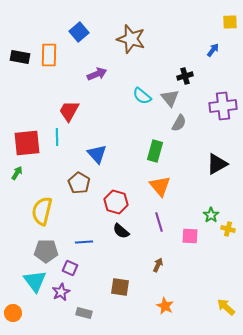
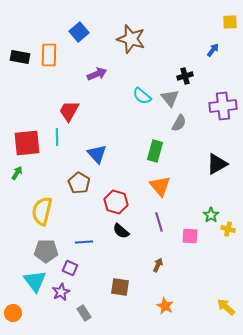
gray rectangle: rotated 42 degrees clockwise
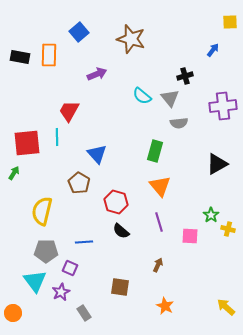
gray semicircle: rotated 54 degrees clockwise
green arrow: moved 3 px left
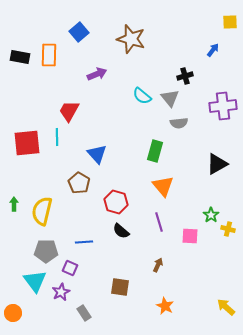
green arrow: moved 31 px down; rotated 32 degrees counterclockwise
orange triangle: moved 3 px right
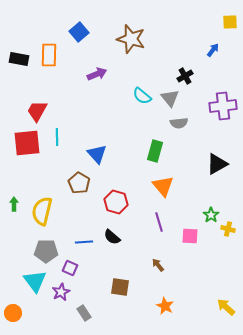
black rectangle: moved 1 px left, 2 px down
black cross: rotated 14 degrees counterclockwise
red trapezoid: moved 32 px left
black semicircle: moved 9 px left, 6 px down
brown arrow: rotated 64 degrees counterclockwise
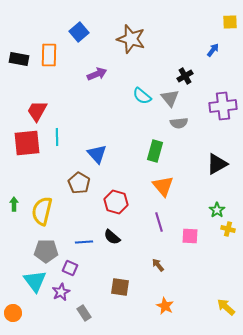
green star: moved 6 px right, 5 px up
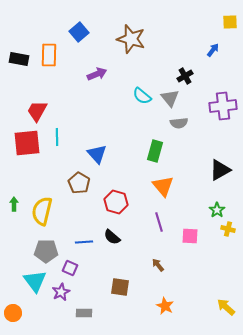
black triangle: moved 3 px right, 6 px down
gray rectangle: rotated 56 degrees counterclockwise
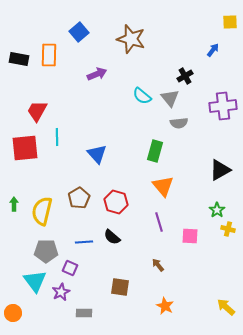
red square: moved 2 px left, 5 px down
brown pentagon: moved 15 px down; rotated 10 degrees clockwise
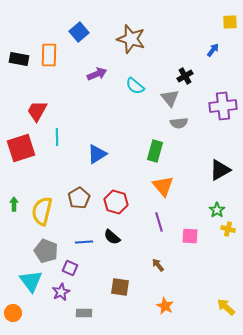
cyan semicircle: moved 7 px left, 10 px up
red square: moved 4 px left; rotated 12 degrees counterclockwise
blue triangle: rotated 40 degrees clockwise
gray pentagon: rotated 20 degrees clockwise
cyan triangle: moved 4 px left
